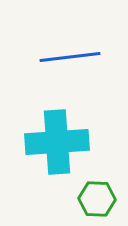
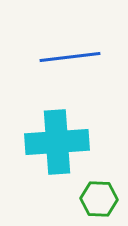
green hexagon: moved 2 px right
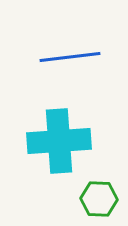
cyan cross: moved 2 px right, 1 px up
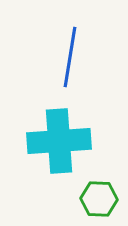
blue line: rotated 74 degrees counterclockwise
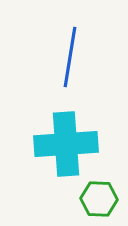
cyan cross: moved 7 px right, 3 px down
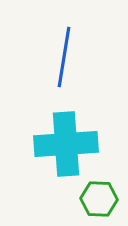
blue line: moved 6 px left
